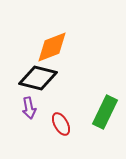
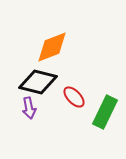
black diamond: moved 4 px down
red ellipse: moved 13 px right, 27 px up; rotated 15 degrees counterclockwise
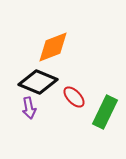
orange diamond: moved 1 px right
black diamond: rotated 9 degrees clockwise
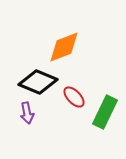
orange diamond: moved 11 px right
purple arrow: moved 2 px left, 5 px down
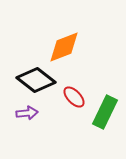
black diamond: moved 2 px left, 2 px up; rotated 15 degrees clockwise
purple arrow: rotated 85 degrees counterclockwise
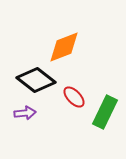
purple arrow: moved 2 px left
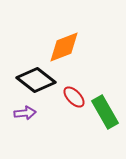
green rectangle: rotated 56 degrees counterclockwise
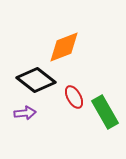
red ellipse: rotated 15 degrees clockwise
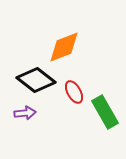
red ellipse: moved 5 px up
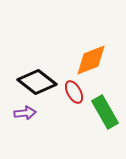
orange diamond: moved 27 px right, 13 px down
black diamond: moved 1 px right, 2 px down
